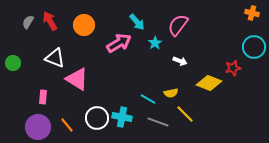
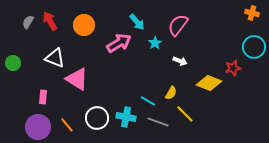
yellow semicircle: rotated 48 degrees counterclockwise
cyan line: moved 2 px down
cyan cross: moved 4 px right
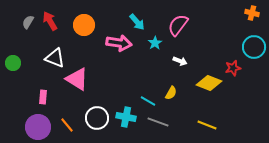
pink arrow: rotated 40 degrees clockwise
yellow line: moved 22 px right, 11 px down; rotated 24 degrees counterclockwise
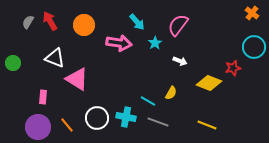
orange cross: rotated 24 degrees clockwise
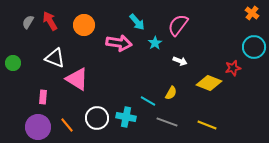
gray line: moved 9 px right
